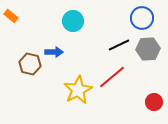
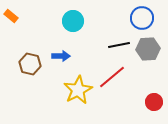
black line: rotated 15 degrees clockwise
blue arrow: moved 7 px right, 4 px down
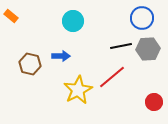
black line: moved 2 px right, 1 px down
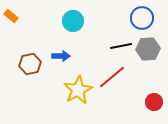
brown hexagon: rotated 25 degrees counterclockwise
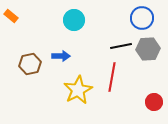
cyan circle: moved 1 px right, 1 px up
red line: rotated 40 degrees counterclockwise
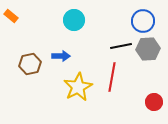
blue circle: moved 1 px right, 3 px down
yellow star: moved 3 px up
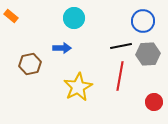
cyan circle: moved 2 px up
gray hexagon: moved 5 px down
blue arrow: moved 1 px right, 8 px up
red line: moved 8 px right, 1 px up
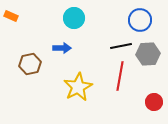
orange rectangle: rotated 16 degrees counterclockwise
blue circle: moved 3 px left, 1 px up
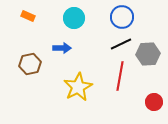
orange rectangle: moved 17 px right
blue circle: moved 18 px left, 3 px up
black line: moved 2 px up; rotated 15 degrees counterclockwise
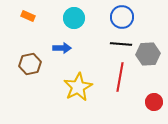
black line: rotated 30 degrees clockwise
red line: moved 1 px down
